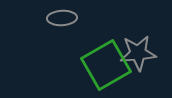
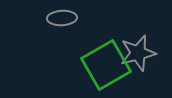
gray star: rotated 9 degrees counterclockwise
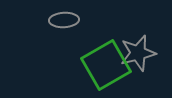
gray ellipse: moved 2 px right, 2 px down
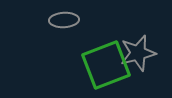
green square: rotated 9 degrees clockwise
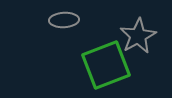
gray star: moved 17 px up; rotated 15 degrees counterclockwise
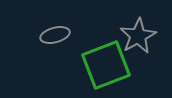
gray ellipse: moved 9 px left, 15 px down; rotated 12 degrees counterclockwise
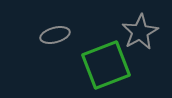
gray star: moved 2 px right, 4 px up
